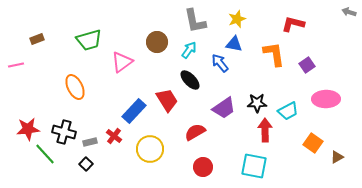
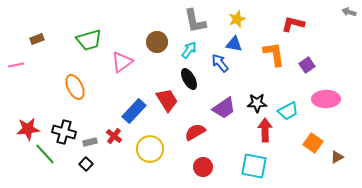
black ellipse: moved 1 px left, 1 px up; rotated 15 degrees clockwise
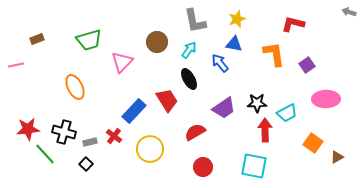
pink triangle: rotated 10 degrees counterclockwise
cyan trapezoid: moved 1 px left, 2 px down
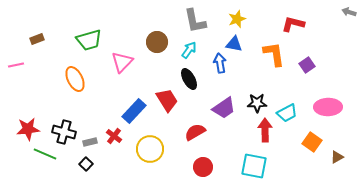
blue arrow: rotated 30 degrees clockwise
orange ellipse: moved 8 px up
pink ellipse: moved 2 px right, 8 px down
orange square: moved 1 px left, 1 px up
green line: rotated 25 degrees counterclockwise
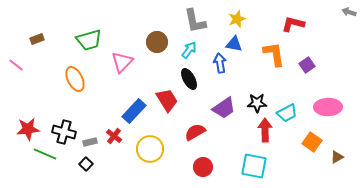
pink line: rotated 49 degrees clockwise
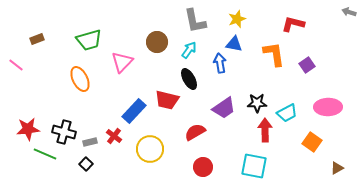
orange ellipse: moved 5 px right
red trapezoid: rotated 135 degrees clockwise
brown triangle: moved 11 px down
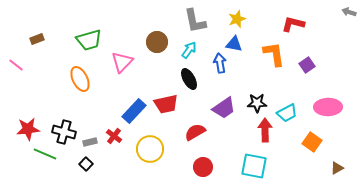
red trapezoid: moved 1 px left, 4 px down; rotated 25 degrees counterclockwise
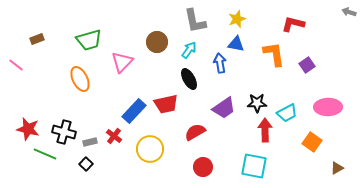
blue triangle: moved 2 px right
red star: rotated 20 degrees clockwise
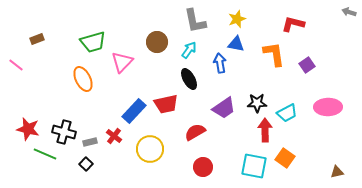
green trapezoid: moved 4 px right, 2 px down
orange ellipse: moved 3 px right
orange square: moved 27 px left, 16 px down
brown triangle: moved 4 px down; rotated 16 degrees clockwise
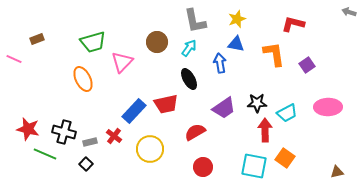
cyan arrow: moved 2 px up
pink line: moved 2 px left, 6 px up; rotated 14 degrees counterclockwise
